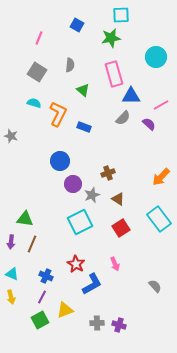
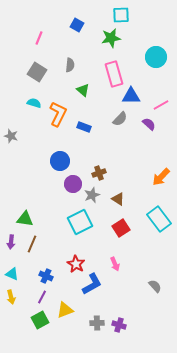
gray semicircle at (123, 118): moved 3 px left, 1 px down
brown cross at (108, 173): moved 9 px left
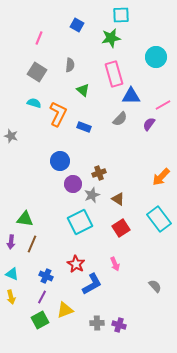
pink line at (161, 105): moved 2 px right
purple semicircle at (149, 124): rotated 96 degrees counterclockwise
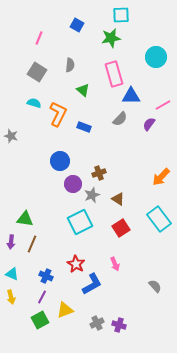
gray cross at (97, 323): rotated 24 degrees counterclockwise
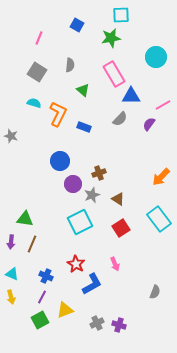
pink rectangle at (114, 74): rotated 15 degrees counterclockwise
gray semicircle at (155, 286): moved 6 px down; rotated 64 degrees clockwise
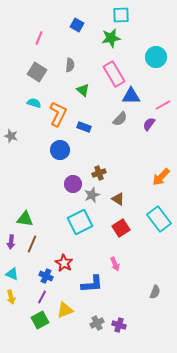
blue circle at (60, 161): moved 11 px up
red star at (76, 264): moved 12 px left, 1 px up
blue L-shape at (92, 284): rotated 25 degrees clockwise
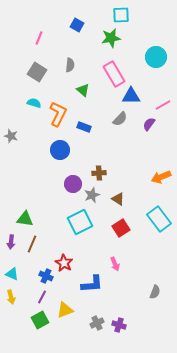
brown cross at (99, 173): rotated 16 degrees clockwise
orange arrow at (161, 177): rotated 24 degrees clockwise
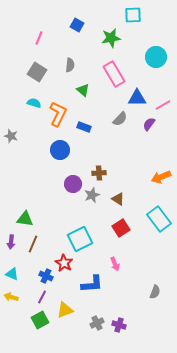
cyan square at (121, 15): moved 12 px right
blue triangle at (131, 96): moved 6 px right, 2 px down
cyan square at (80, 222): moved 17 px down
brown line at (32, 244): moved 1 px right
yellow arrow at (11, 297): rotated 120 degrees clockwise
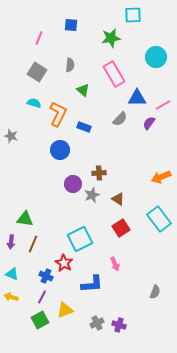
blue square at (77, 25): moved 6 px left; rotated 24 degrees counterclockwise
purple semicircle at (149, 124): moved 1 px up
